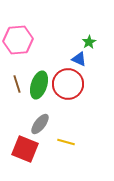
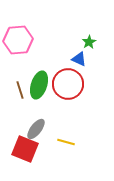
brown line: moved 3 px right, 6 px down
gray ellipse: moved 4 px left, 5 px down
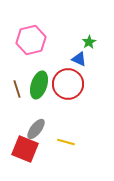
pink hexagon: moved 13 px right; rotated 8 degrees counterclockwise
brown line: moved 3 px left, 1 px up
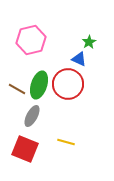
brown line: rotated 42 degrees counterclockwise
gray ellipse: moved 4 px left, 13 px up; rotated 10 degrees counterclockwise
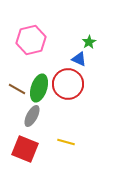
green ellipse: moved 3 px down
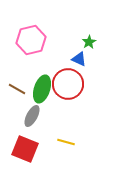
green ellipse: moved 3 px right, 1 px down
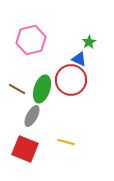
red circle: moved 3 px right, 4 px up
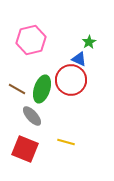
gray ellipse: rotated 70 degrees counterclockwise
